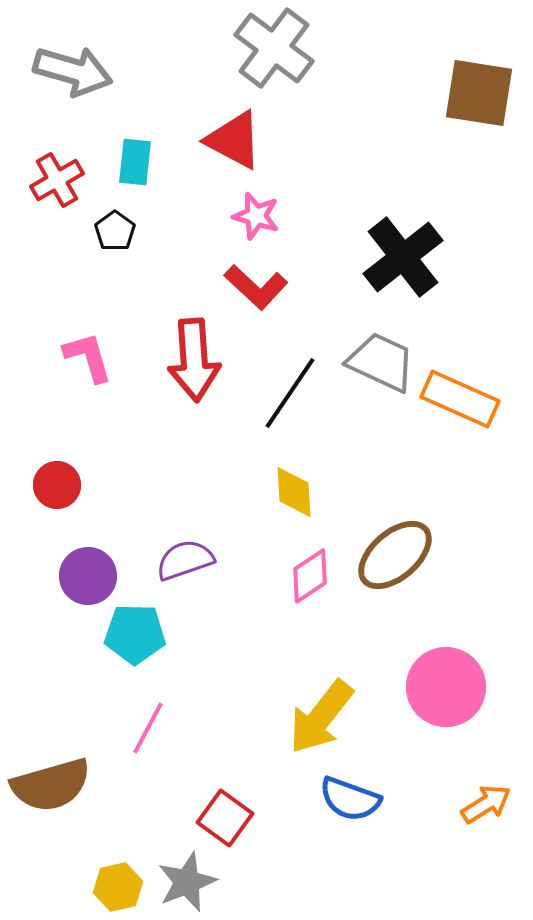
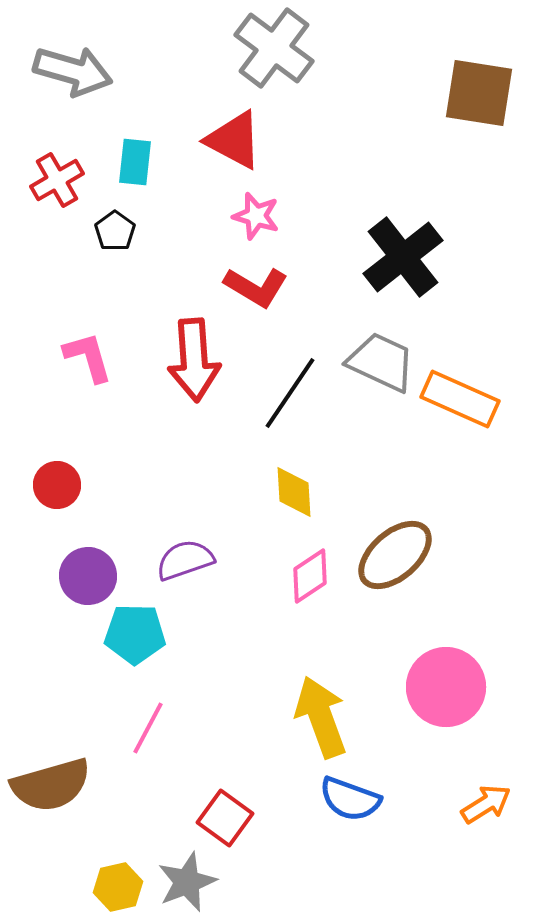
red L-shape: rotated 12 degrees counterclockwise
yellow arrow: rotated 122 degrees clockwise
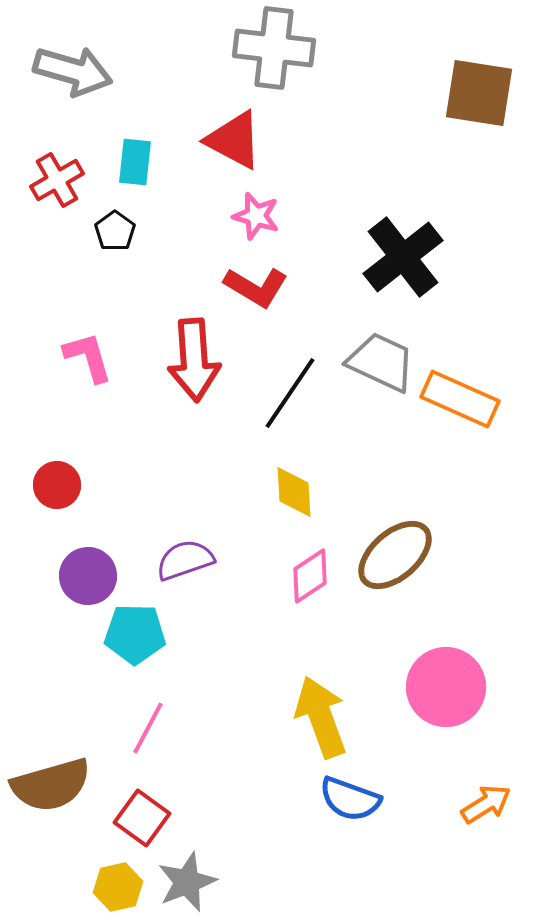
gray cross: rotated 30 degrees counterclockwise
red square: moved 83 px left
